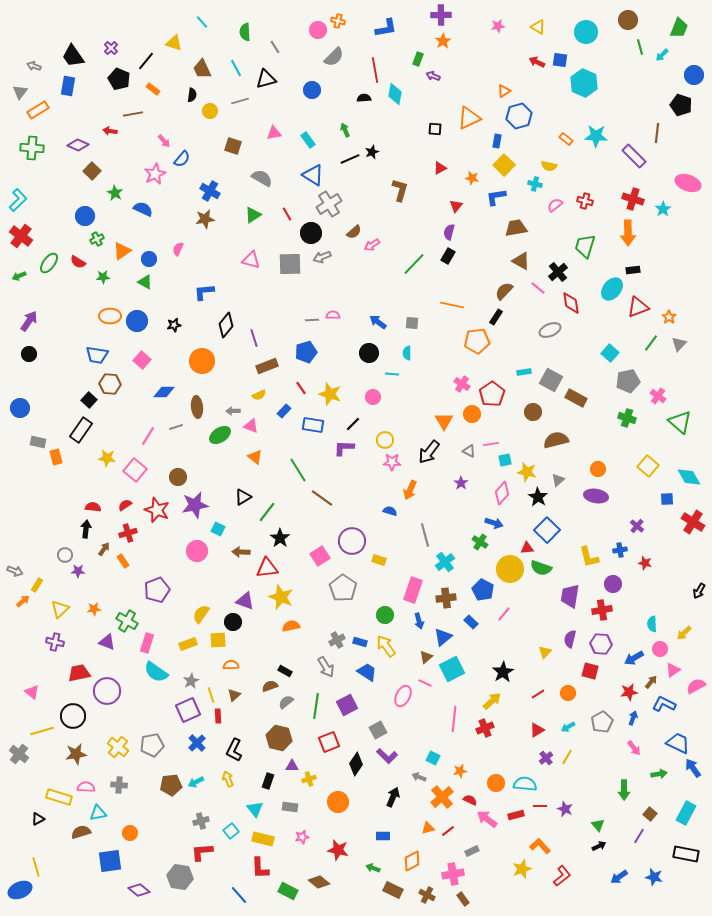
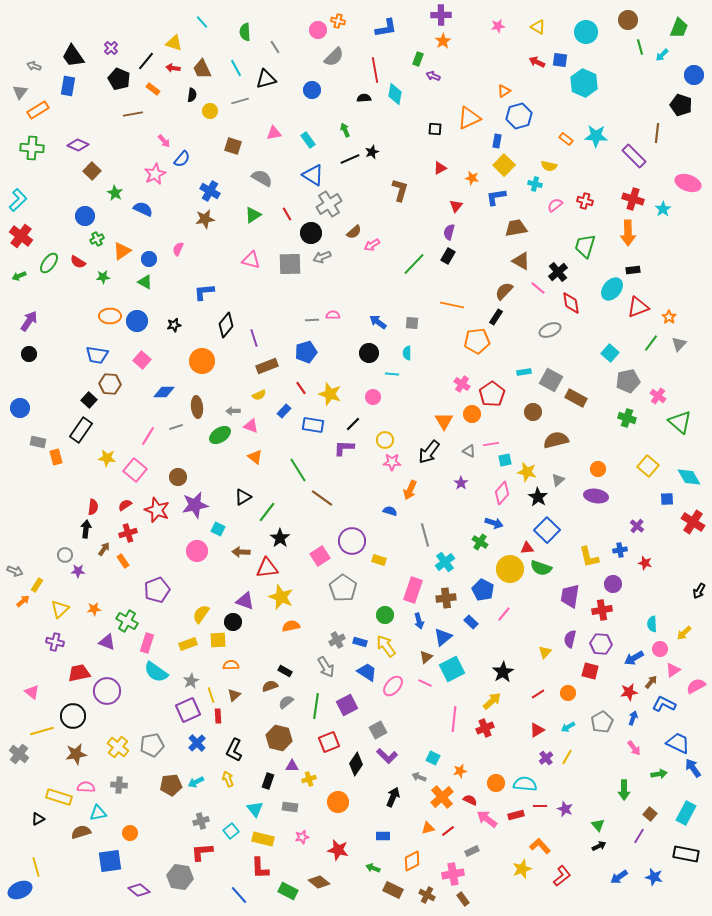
red arrow at (110, 131): moved 63 px right, 63 px up
red semicircle at (93, 507): rotated 91 degrees clockwise
pink ellipse at (403, 696): moved 10 px left, 10 px up; rotated 15 degrees clockwise
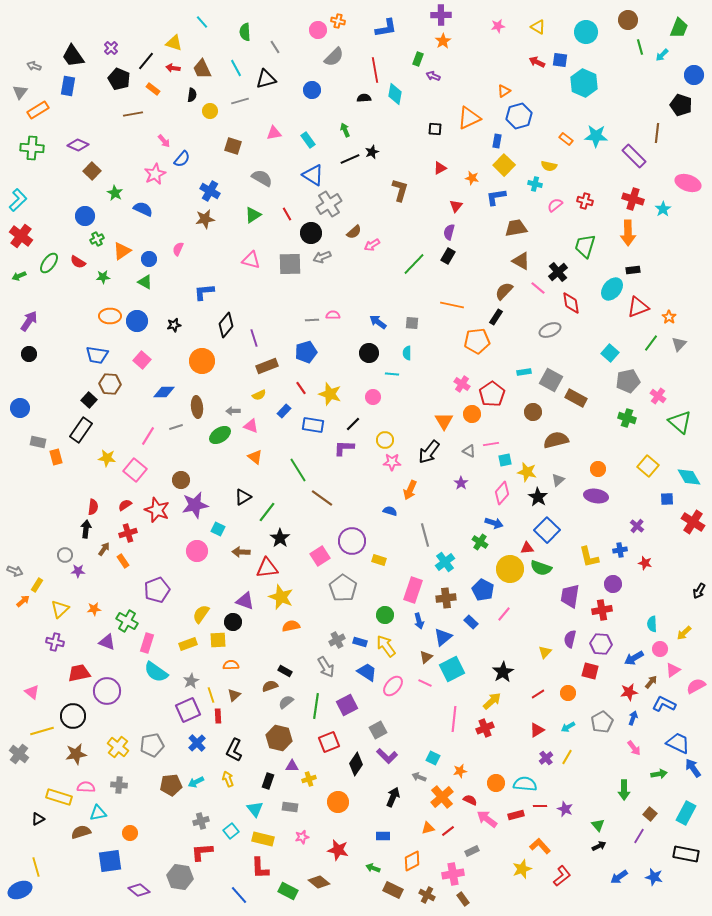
brown circle at (178, 477): moved 3 px right, 3 px down
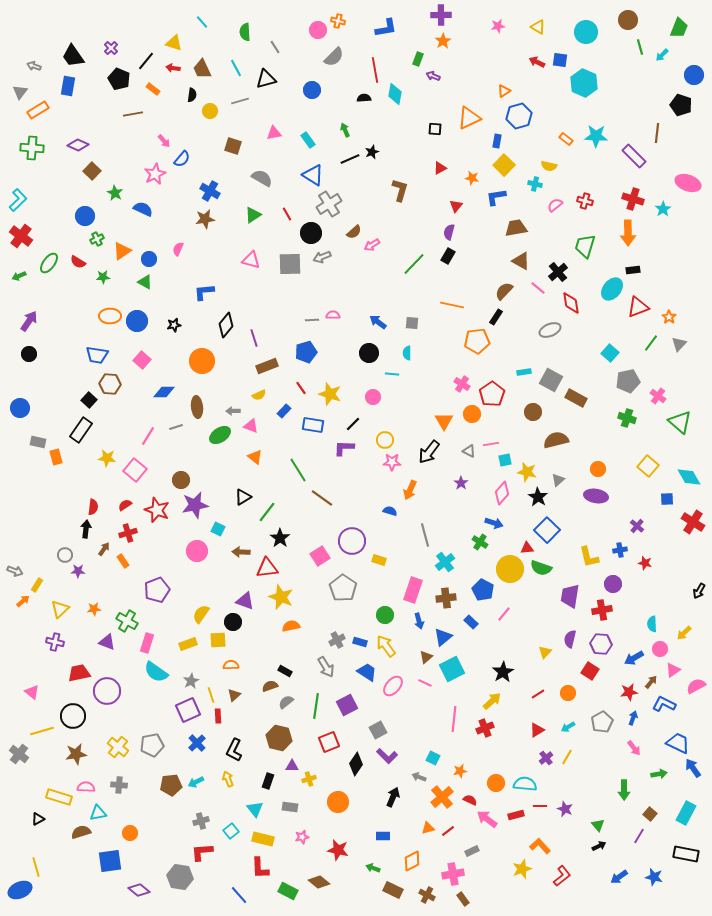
red square at (590, 671): rotated 18 degrees clockwise
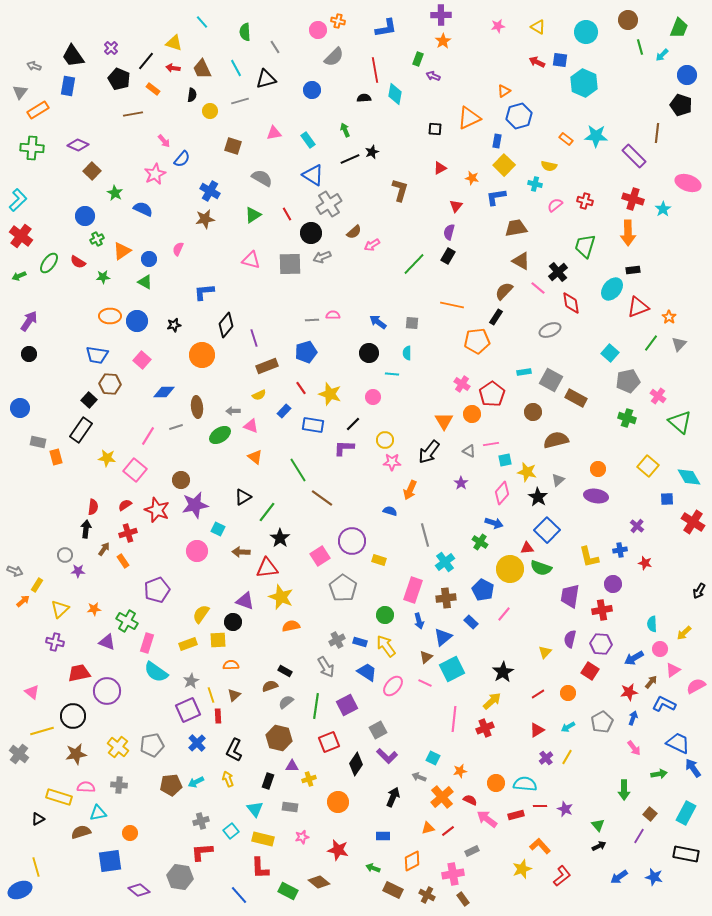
blue circle at (694, 75): moved 7 px left
orange circle at (202, 361): moved 6 px up
